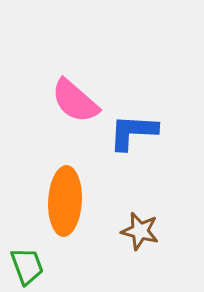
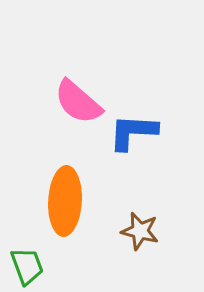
pink semicircle: moved 3 px right, 1 px down
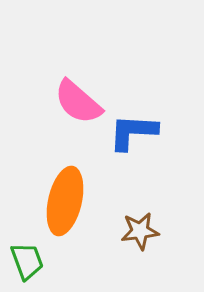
orange ellipse: rotated 10 degrees clockwise
brown star: rotated 21 degrees counterclockwise
green trapezoid: moved 5 px up
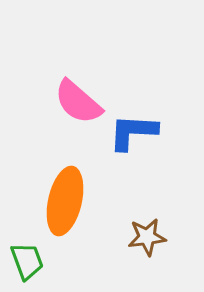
brown star: moved 7 px right, 6 px down
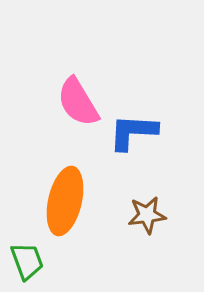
pink semicircle: rotated 18 degrees clockwise
brown star: moved 22 px up
